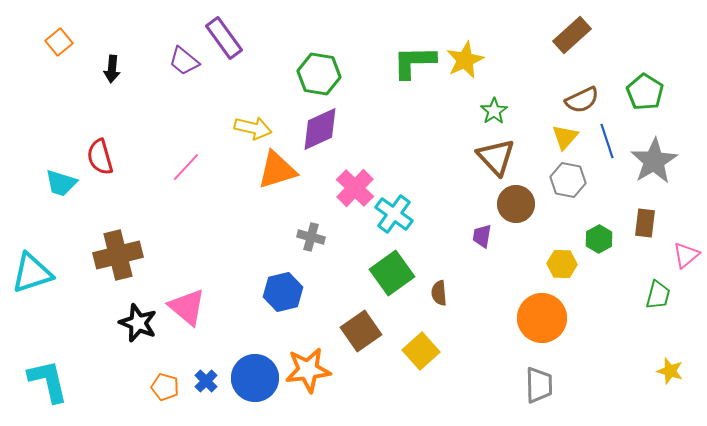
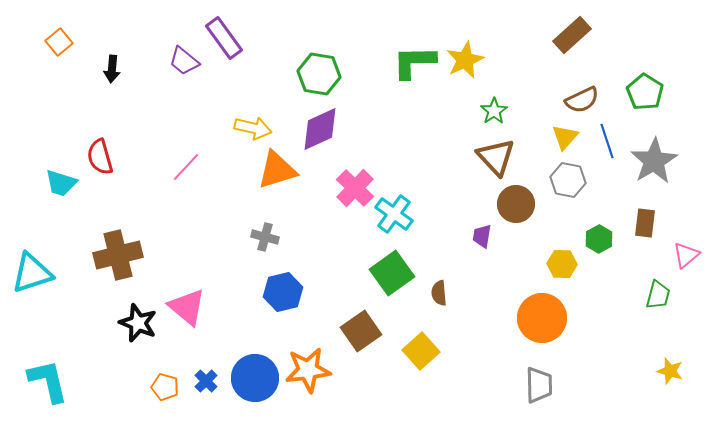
gray cross at (311, 237): moved 46 px left
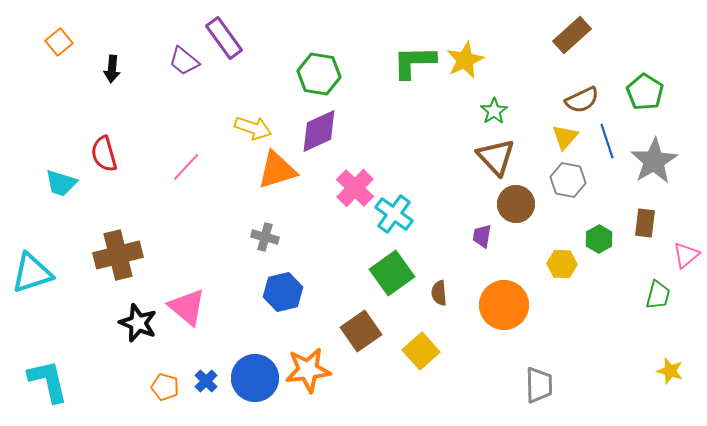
yellow arrow at (253, 128): rotated 6 degrees clockwise
purple diamond at (320, 129): moved 1 px left, 2 px down
red semicircle at (100, 157): moved 4 px right, 3 px up
orange circle at (542, 318): moved 38 px left, 13 px up
